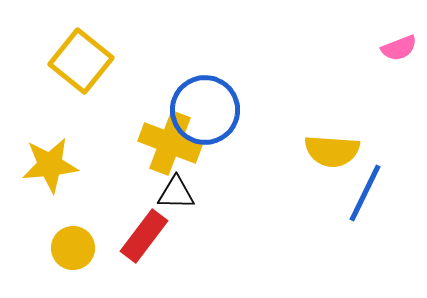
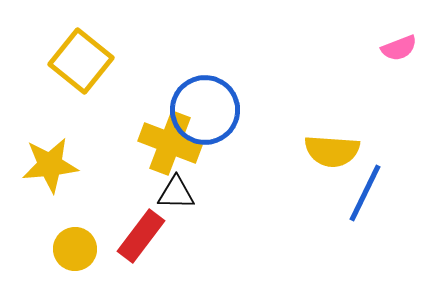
red rectangle: moved 3 px left
yellow circle: moved 2 px right, 1 px down
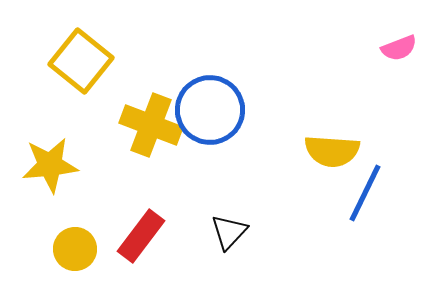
blue circle: moved 5 px right
yellow cross: moved 19 px left, 18 px up
black triangle: moved 53 px right, 39 px down; rotated 48 degrees counterclockwise
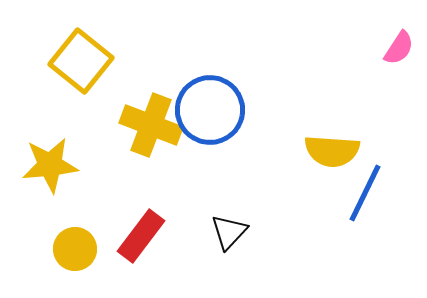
pink semicircle: rotated 36 degrees counterclockwise
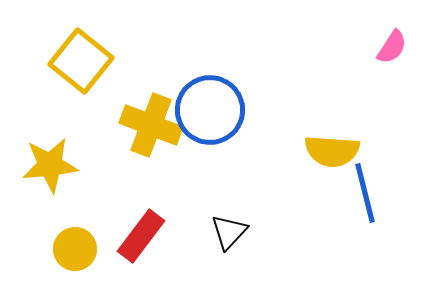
pink semicircle: moved 7 px left, 1 px up
blue line: rotated 40 degrees counterclockwise
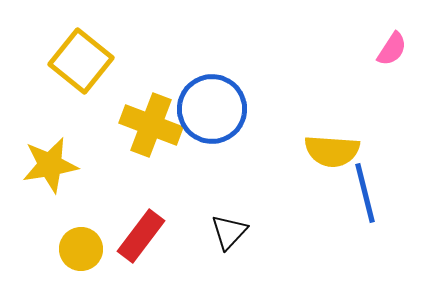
pink semicircle: moved 2 px down
blue circle: moved 2 px right, 1 px up
yellow star: rotated 4 degrees counterclockwise
yellow circle: moved 6 px right
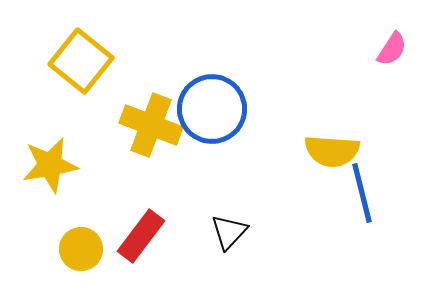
blue line: moved 3 px left
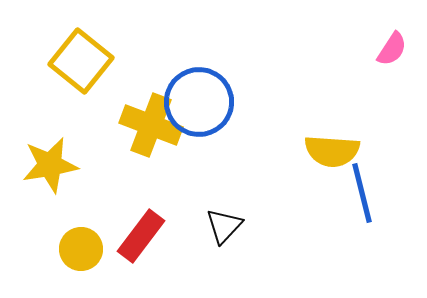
blue circle: moved 13 px left, 7 px up
black triangle: moved 5 px left, 6 px up
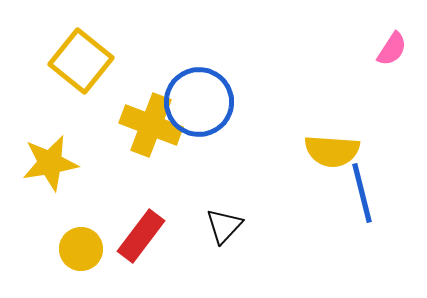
yellow star: moved 2 px up
